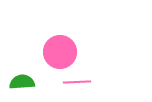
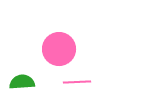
pink circle: moved 1 px left, 3 px up
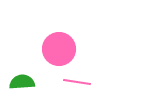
pink line: rotated 12 degrees clockwise
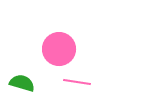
green semicircle: moved 1 px down; rotated 20 degrees clockwise
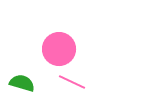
pink line: moved 5 px left; rotated 16 degrees clockwise
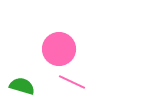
green semicircle: moved 3 px down
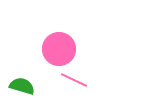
pink line: moved 2 px right, 2 px up
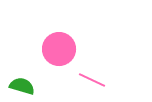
pink line: moved 18 px right
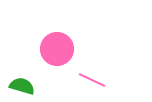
pink circle: moved 2 px left
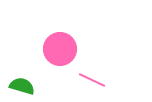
pink circle: moved 3 px right
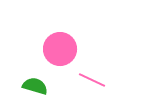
green semicircle: moved 13 px right
